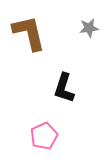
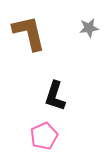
black L-shape: moved 9 px left, 8 px down
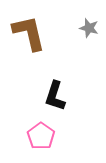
gray star: rotated 24 degrees clockwise
pink pentagon: moved 3 px left; rotated 12 degrees counterclockwise
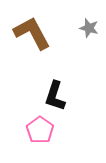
brown L-shape: moved 3 px right; rotated 15 degrees counterclockwise
pink pentagon: moved 1 px left, 6 px up
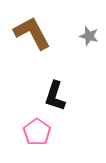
gray star: moved 8 px down
pink pentagon: moved 3 px left, 2 px down
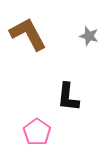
brown L-shape: moved 4 px left, 1 px down
black L-shape: moved 13 px right, 1 px down; rotated 12 degrees counterclockwise
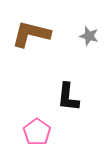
brown L-shape: moved 3 px right; rotated 48 degrees counterclockwise
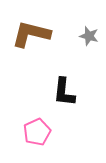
black L-shape: moved 4 px left, 5 px up
pink pentagon: rotated 12 degrees clockwise
